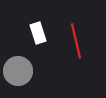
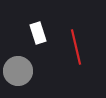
red line: moved 6 px down
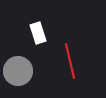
red line: moved 6 px left, 14 px down
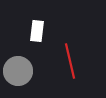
white rectangle: moved 1 px left, 2 px up; rotated 25 degrees clockwise
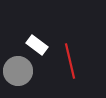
white rectangle: moved 14 px down; rotated 60 degrees counterclockwise
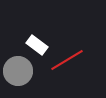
red line: moved 3 px left, 1 px up; rotated 72 degrees clockwise
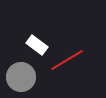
gray circle: moved 3 px right, 6 px down
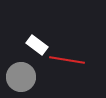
red line: rotated 40 degrees clockwise
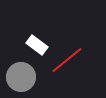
red line: rotated 48 degrees counterclockwise
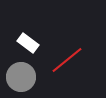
white rectangle: moved 9 px left, 2 px up
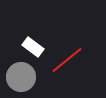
white rectangle: moved 5 px right, 4 px down
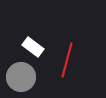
red line: rotated 36 degrees counterclockwise
